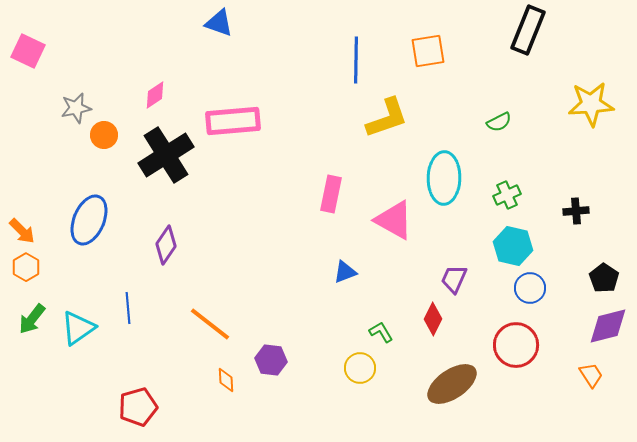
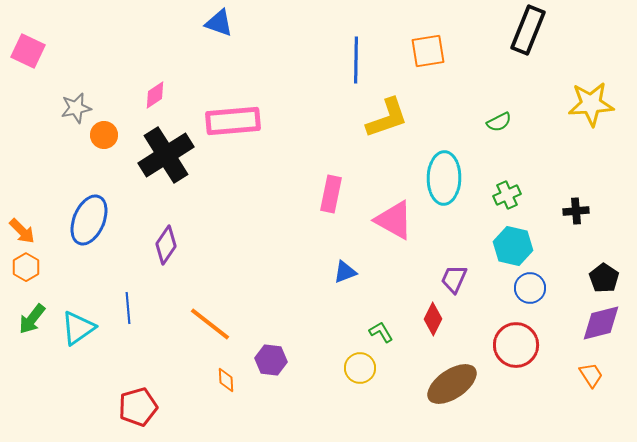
purple diamond at (608, 326): moved 7 px left, 3 px up
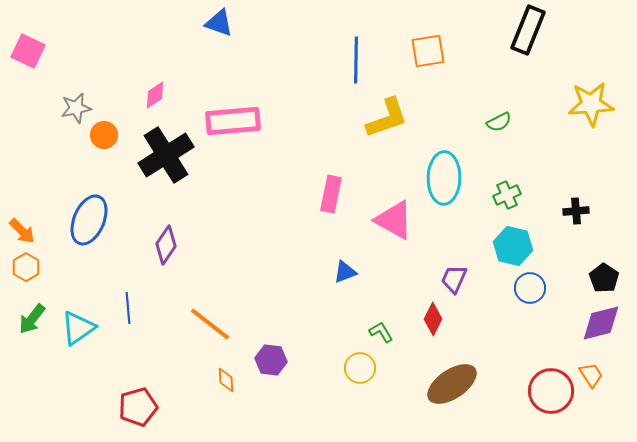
red circle at (516, 345): moved 35 px right, 46 px down
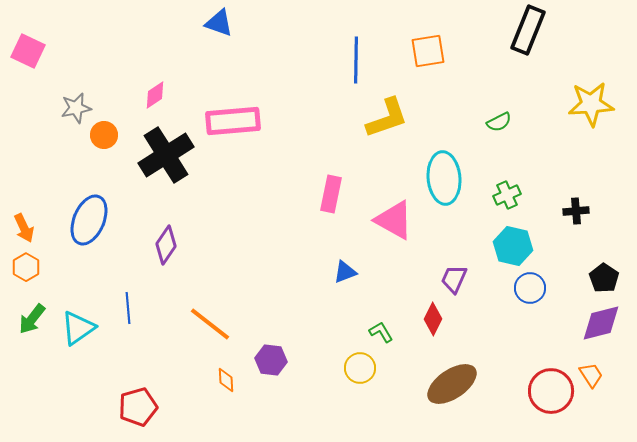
cyan ellipse at (444, 178): rotated 6 degrees counterclockwise
orange arrow at (22, 231): moved 2 px right, 3 px up; rotated 20 degrees clockwise
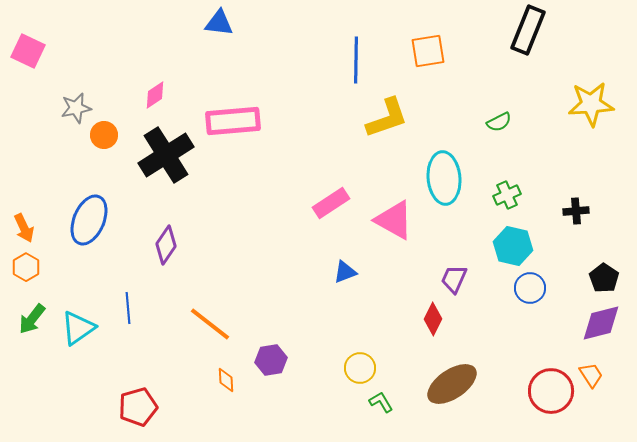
blue triangle at (219, 23): rotated 12 degrees counterclockwise
pink rectangle at (331, 194): moved 9 px down; rotated 45 degrees clockwise
green L-shape at (381, 332): moved 70 px down
purple hexagon at (271, 360): rotated 16 degrees counterclockwise
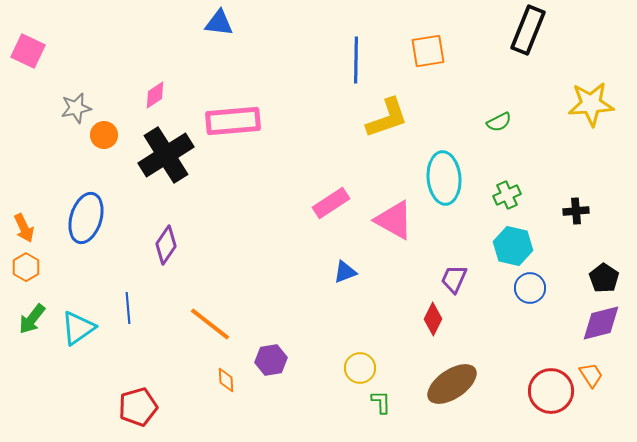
blue ellipse at (89, 220): moved 3 px left, 2 px up; rotated 6 degrees counterclockwise
green L-shape at (381, 402): rotated 30 degrees clockwise
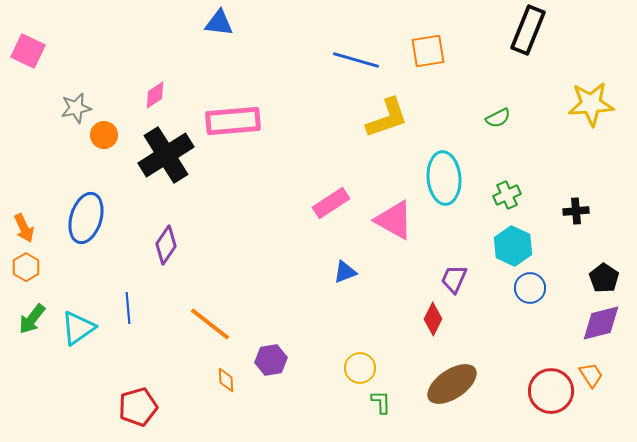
blue line at (356, 60): rotated 75 degrees counterclockwise
green semicircle at (499, 122): moved 1 px left, 4 px up
cyan hexagon at (513, 246): rotated 12 degrees clockwise
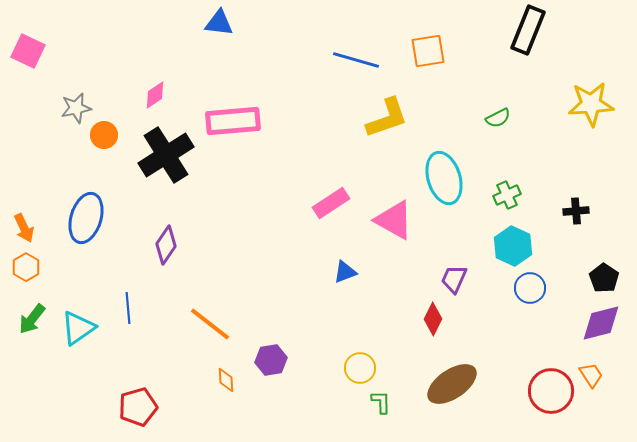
cyan ellipse at (444, 178): rotated 12 degrees counterclockwise
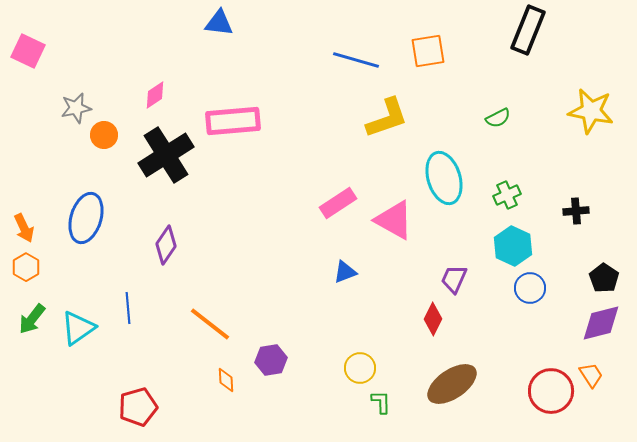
yellow star at (591, 104): moved 7 px down; rotated 15 degrees clockwise
pink rectangle at (331, 203): moved 7 px right
